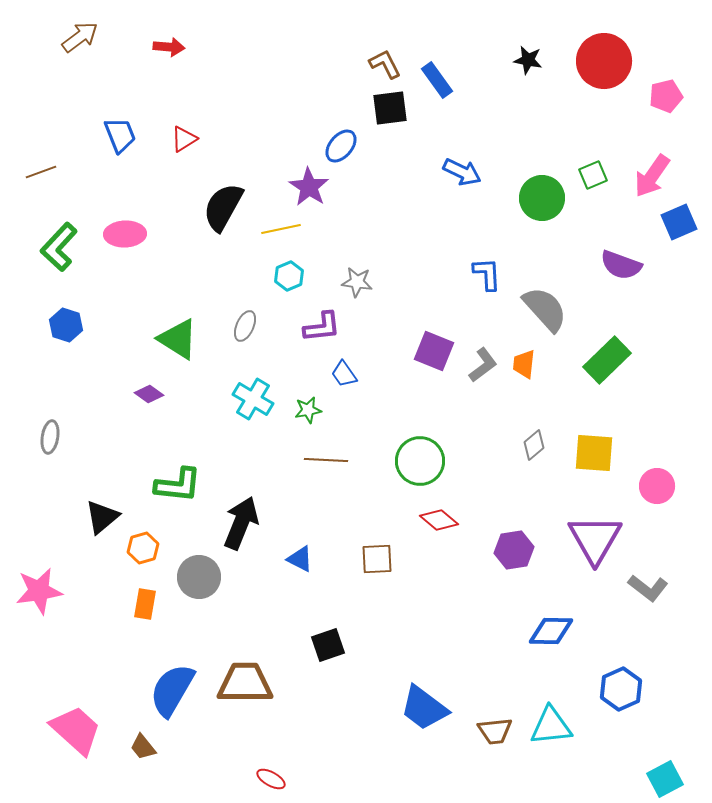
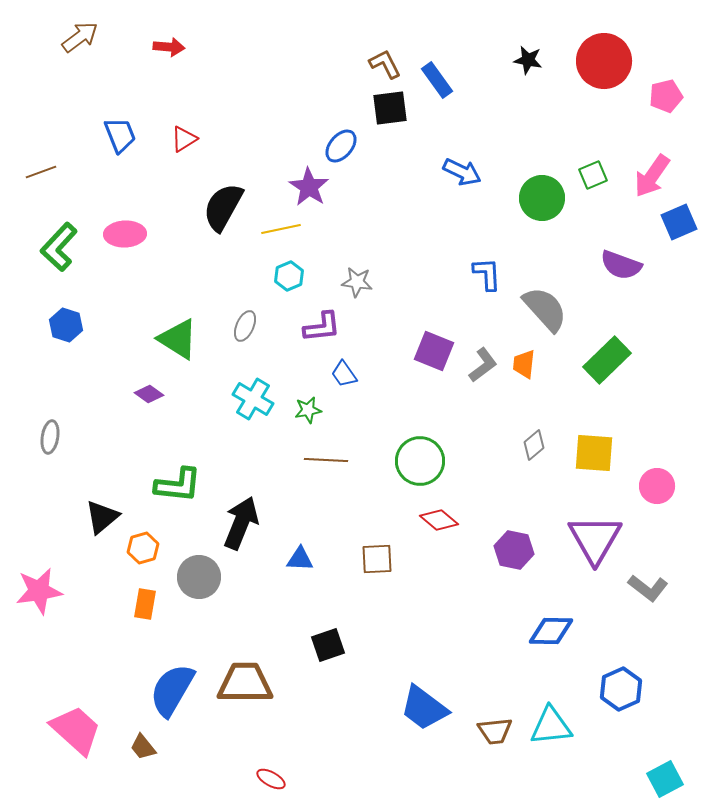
purple hexagon at (514, 550): rotated 21 degrees clockwise
blue triangle at (300, 559): rotated 24 degrees counterclockwise
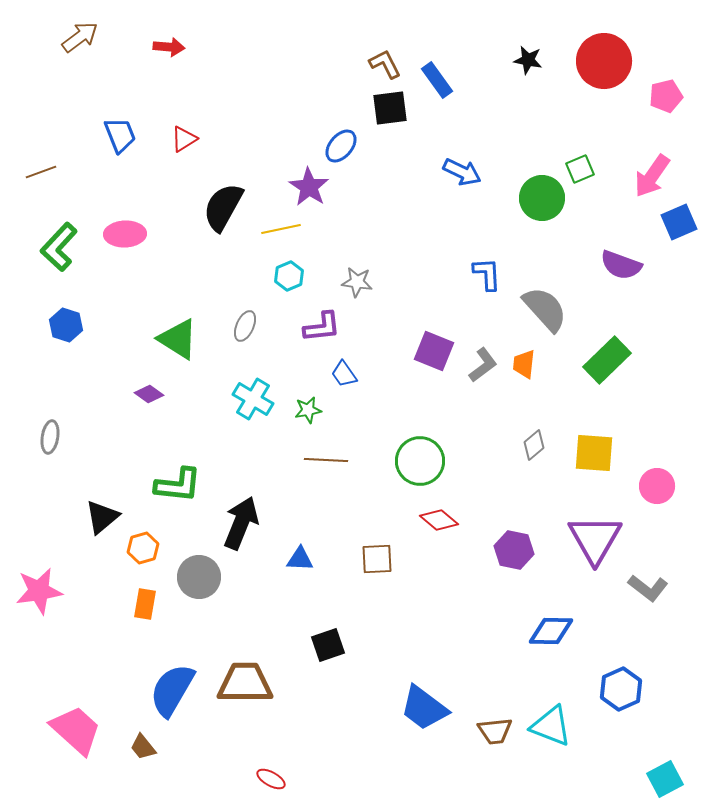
green square at (593, 175): moved 13 px left, 6 px up
cyan triangle at (551, 726): rotated 27 degrees clockwise
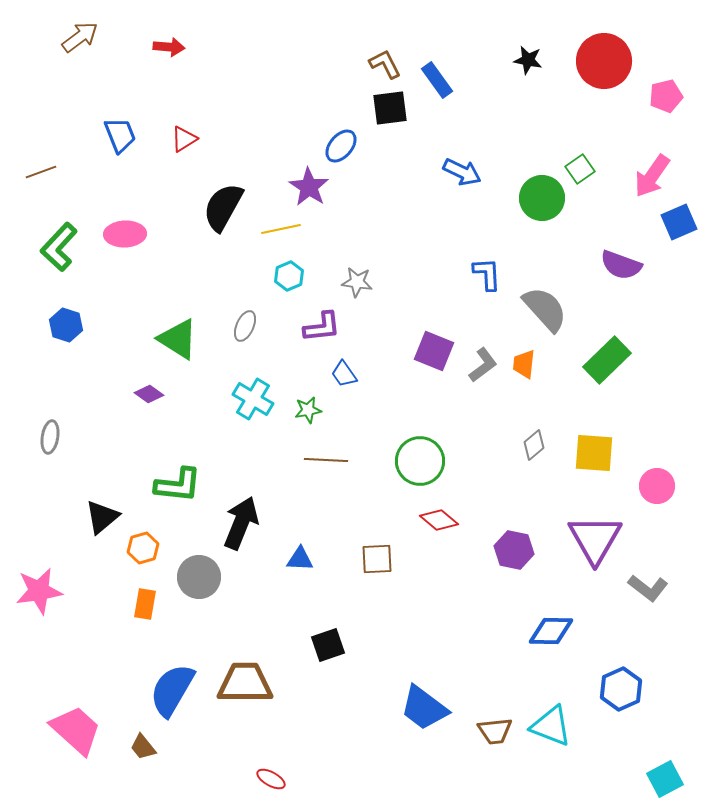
green square at (580, 169): rotated 12 degrees counterclockwise
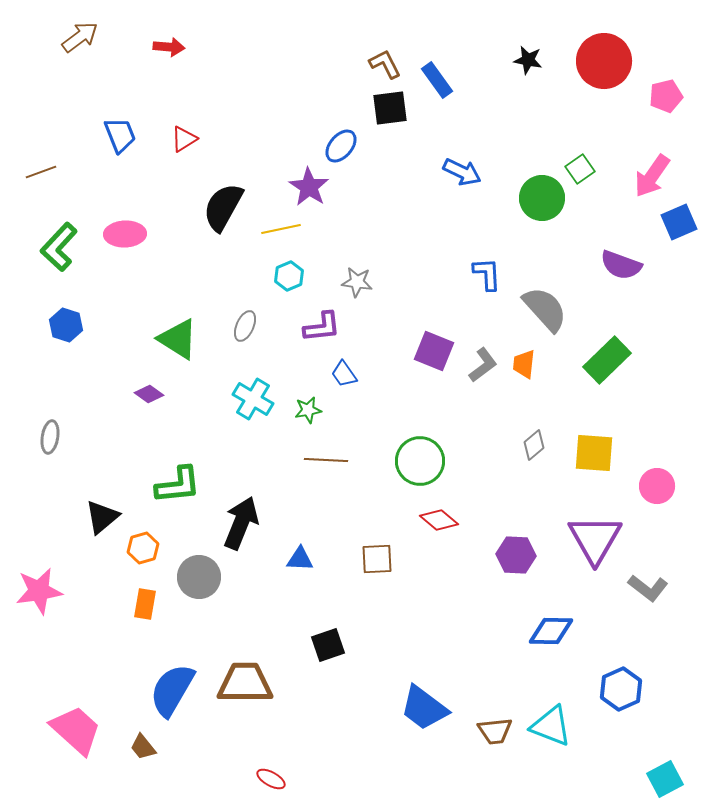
green L-shape at (178, 485): rotated 12 degrees counterclockwise
purple hexagon at (514, 550): moved 2 px right, 5 px down; rotated 9 degrees counterclockwise
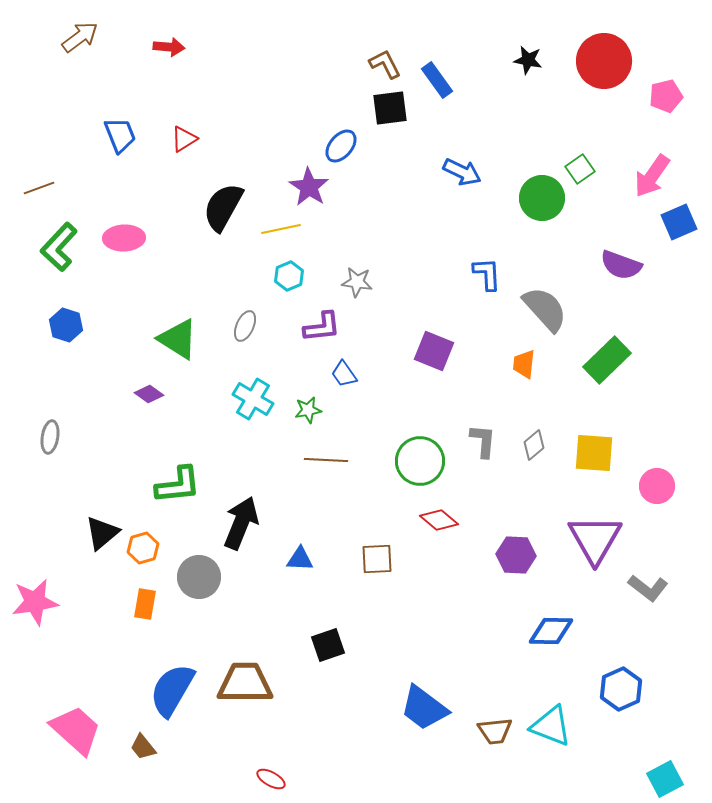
brown line at (41, 172): moved 2 px left, 16 px down
pink ellipse at (125, 234): moved 1 px left, 4 px down
gray L-shape at (483, 365): moved 76 px down; rotated 48 degrees counterclockwise
black triangle at (102, 517): moved 16 px down
pink star at (39, 591): moved 4 px left, 11 px down
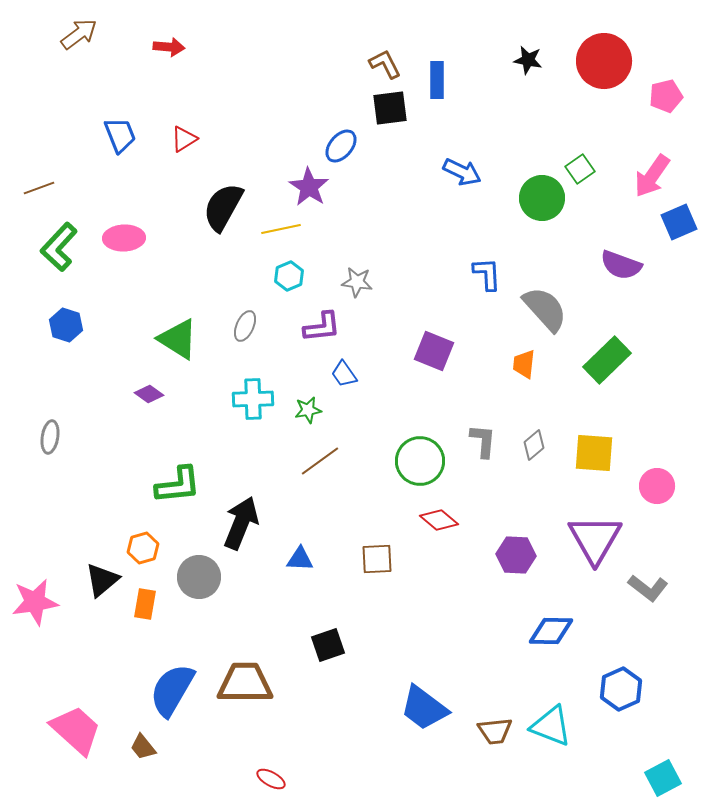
brown arrow at (80, 37): moved 1 px left, 3 px up
blue rectangle at (437, 80): rotated 36 degrees clockwise
cyan cross at (253, 399): rotated 33 degrees counterclockwise
brown line at (326, 460): moved 6 px left, 1 px down; rotated 39 degrees counterclockwise
black triangle at (102, 533): moved 47 px down
cyan square at (665, 779): moved 2 px left, 1 px up
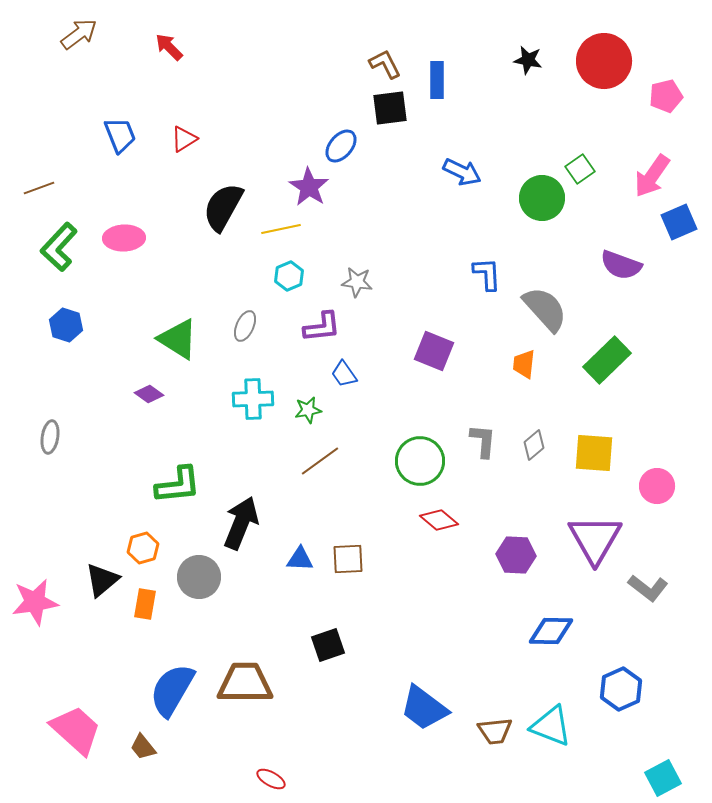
red arrow at (169, 47): rotated 140 degrees counterclockwise
brown square at (377, 559): moved 29 px left
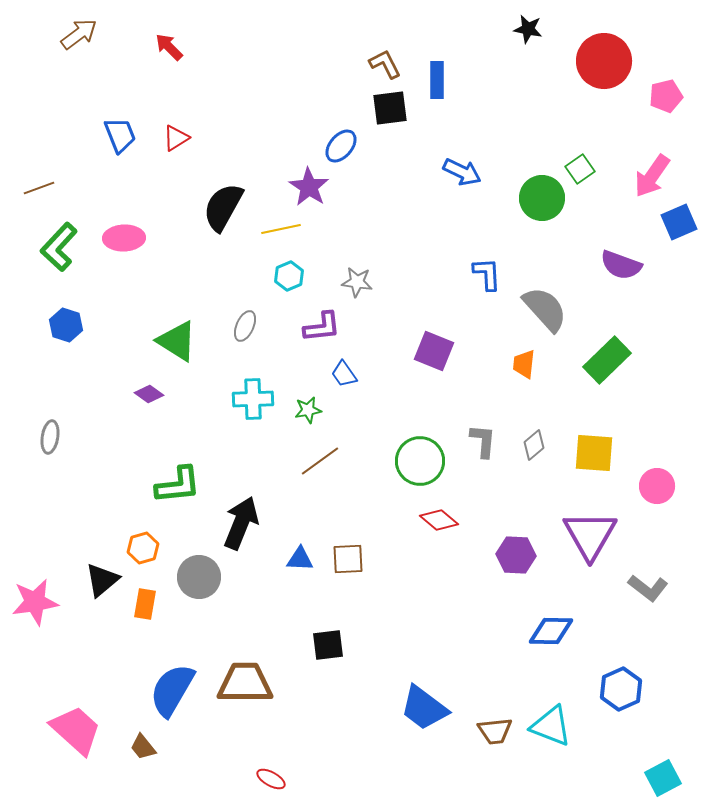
black star at (528, 60): moved 31 px up
red triangle at (184, 139): moved 8 px left, 1 px up
green triangle at (178, 339): moved 1 px left, 2 px down
purple triangle at (595, 539): moved 5 px left, 4 px up
black square at (328, 645): rotated 12 degrees clockwise
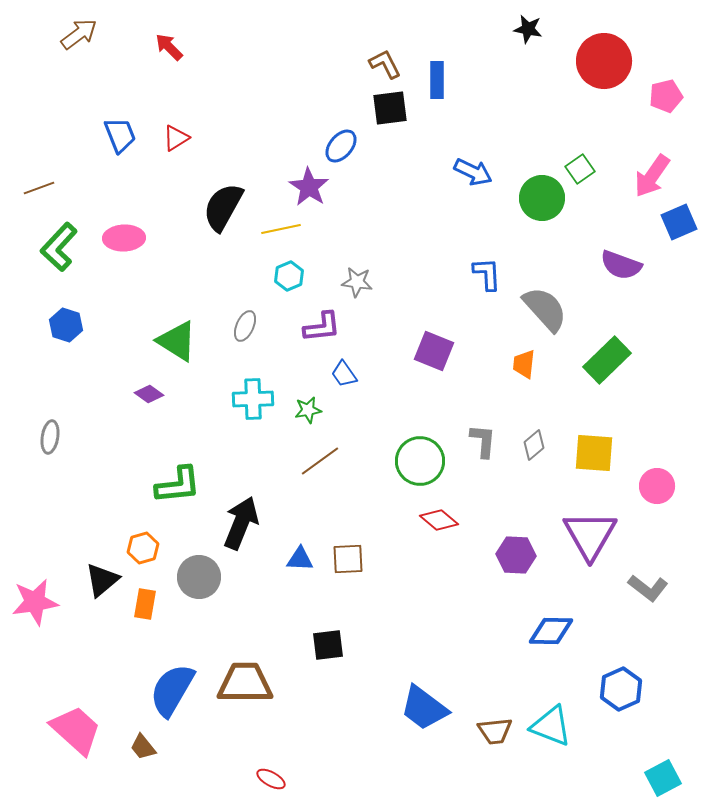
blue arrow at (462, 172): moved 11 px right
